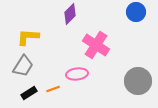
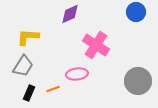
purple diamond: rotated 20 degrees clockwise
black rectangle: rotated 35 degrees counterclockwise
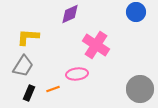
gray circle: moved 2 px right, 8 px down
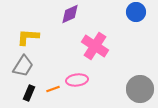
pink cross: moved 1 px left, 1 px down
pink ellipse: moved 6 px down
